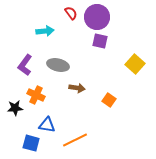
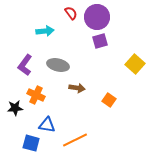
purple square: rotated 28 degrees counterclockwise
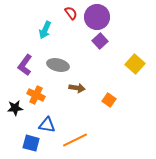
cyan arrow: moved 1 px up; rotated 120 degrees clockwise
purple square: rotated 28 degrees counterclockwise
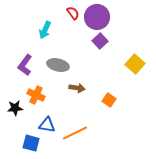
red semicircle: moved 2 px right
orange line: moved 7 px up
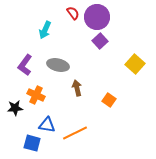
brown arrow: rotated 112 degrees counterclockwise
blue square: moved 1 px right
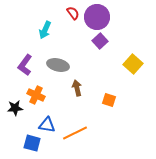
yellow square: moved 2 px left
orange square: rotated 16 degrees counterclockwise
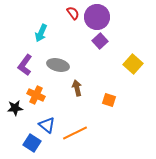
cyan arrow: moved 4 px left, 3 px down
blue triangle: rotated 30 degrees clockwise
blue square: rotated 18 degrees clockwise
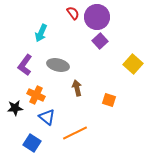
blue triangle: moved 8 px up
